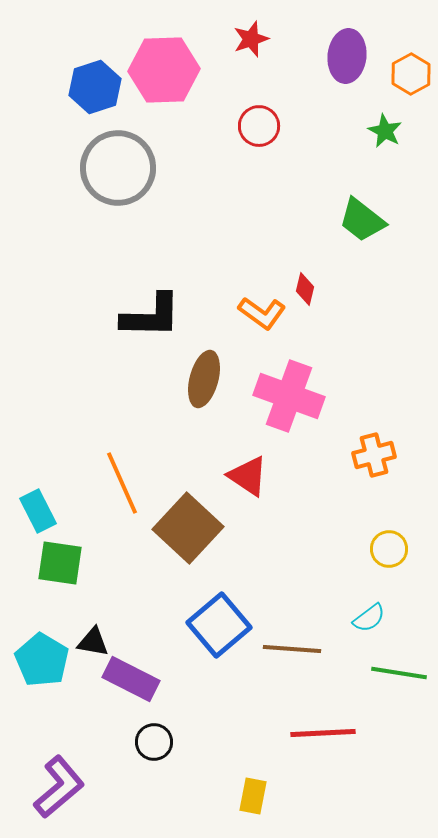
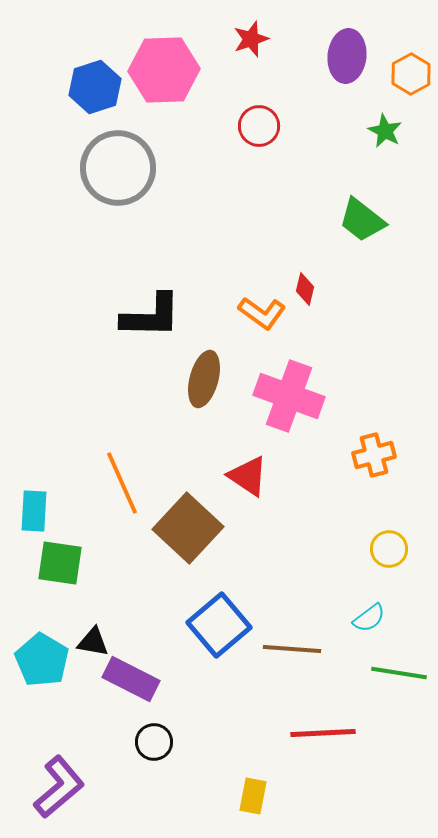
cyan rectangle: moved 4 px left; rotated 30 degrees clockwise
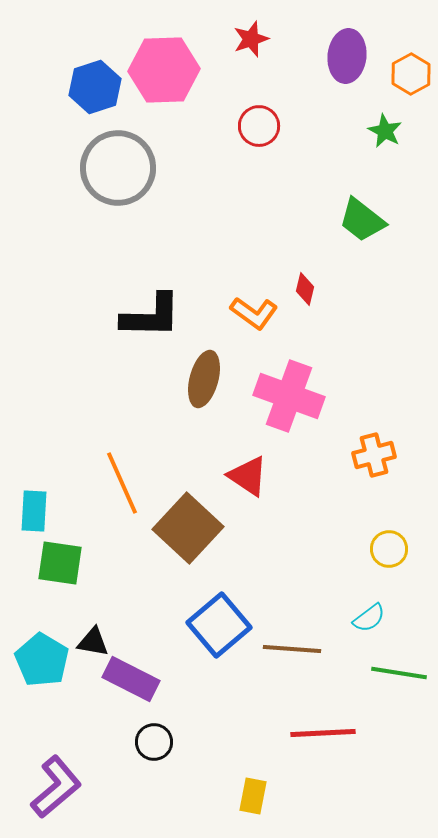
orange L-shape: moved 8 px left
purple L-shape: moved 3 px left
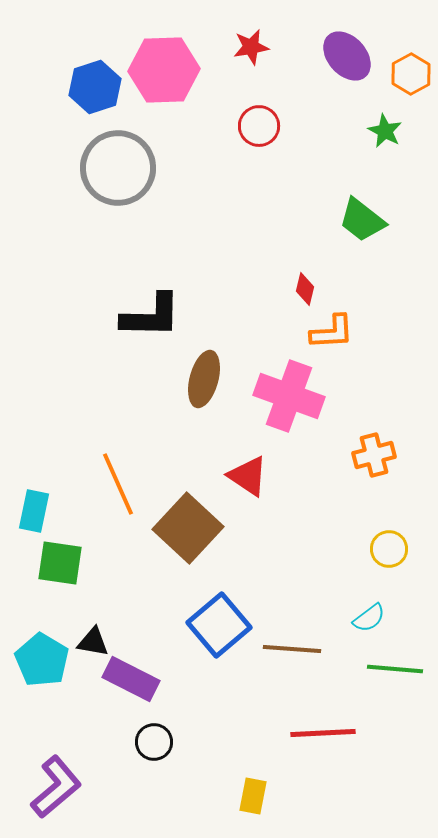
red star: moved 8 px down; rotated 9 degrees clockwise
purple ellipse: rotated 48 degrees counterclockwise
orange L-shape: moved 78 px right, 19 px down; rotated 39 degrees counterclockwise
orange line: moved 4 px left, 1 px down
cyan rectangle: rotated 9 degrees clockwise
green line: moved 4 px left, 4 px up; rotated 4 degrees counterclockwise
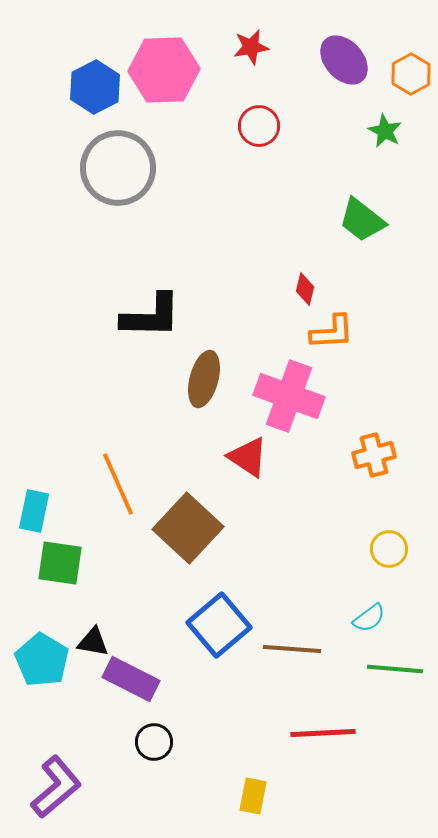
purple ellipse: moved 3 px left, 4 px down
blue hexagon: rotated 9 degrees counterclockwise
red triangle: moved 19 px up
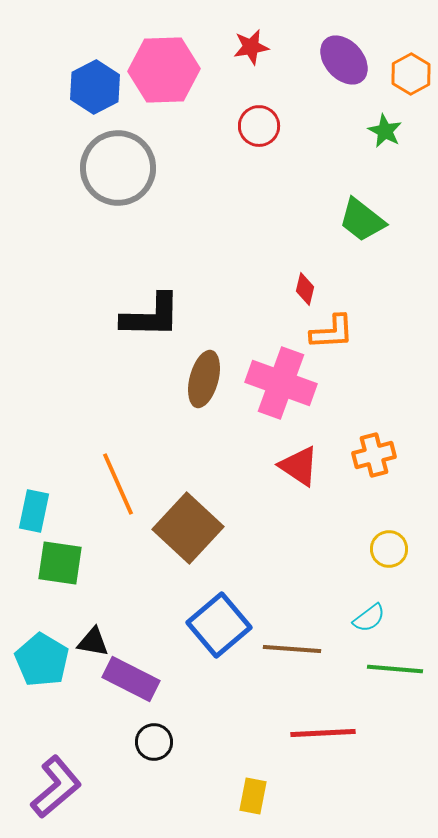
pink cross: moved 8 px left, 13 px up
red triangle: moved 51 px right, 9 px down
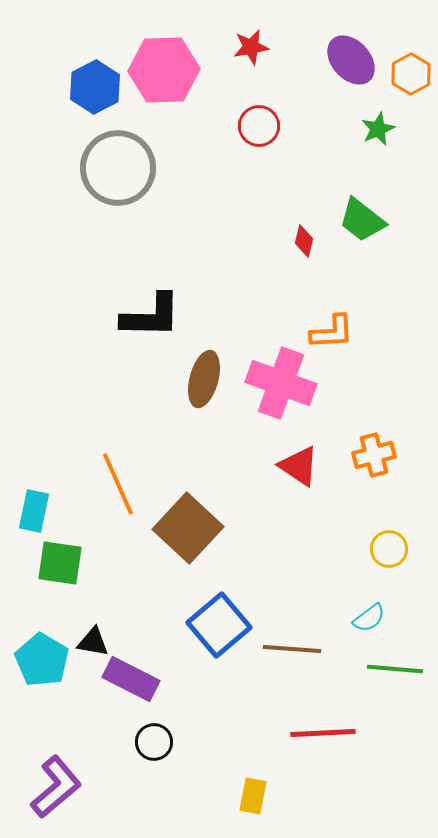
purple ellipse: moved 7 px right
green star: moved 7 px left, 2 px up; rotated 20 degrees clockwise
red diamond: moved 1 px left, 48 px up
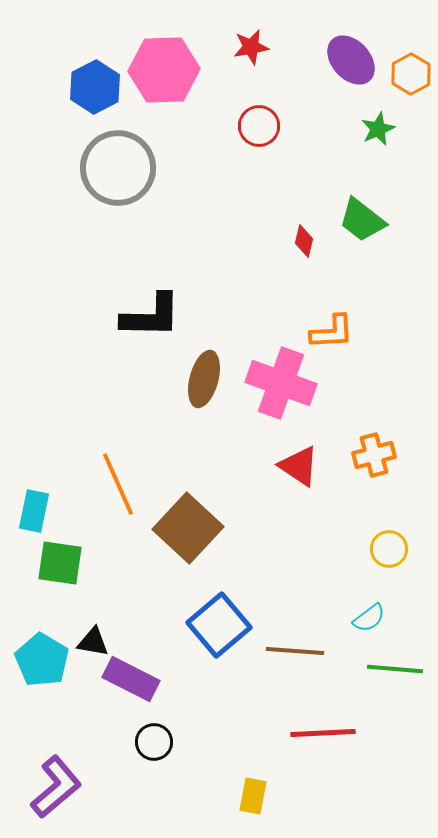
brown line: moved 3 px right, 2 px down
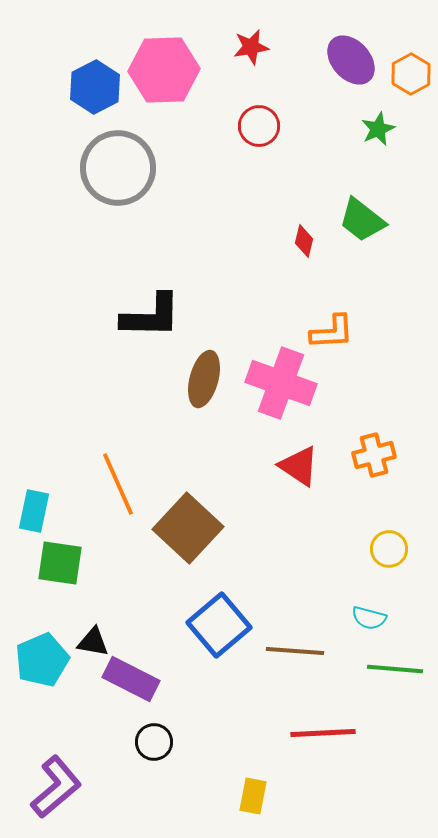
cyan semicircle: rotated 52 degrees clockwise
cyan pentagon: rotated 18 degrees clockwise
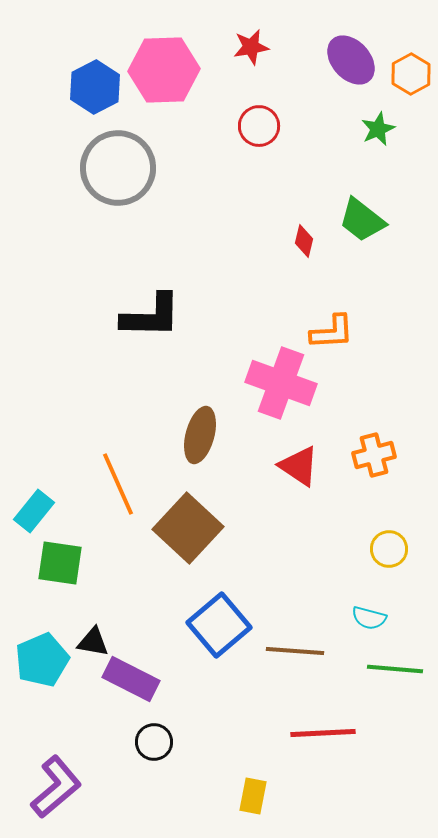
brown ellipse: moved 4 px left, 56 px down
cyan rectangle: rotated 27 degrees clockwise
